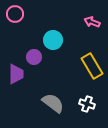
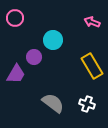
pink circle: moved 4 px down
purple trapezoid: rotated 30 degrees clockwise
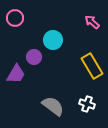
pink arrow: rotated 21 degrees clockwise
gray semicircle: moved 3 px down
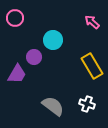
purple trapezoid: moved 1 px right
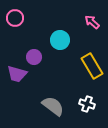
cyan circle: moved 7 px right
purple trapezoid: rotated 75 degrees clockwise
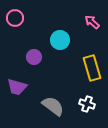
yellow rectangle: moved 2 px down; rotated 15 degrees clockwise
purple trapezoid: moved 13 px down
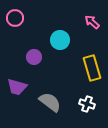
gray semicircle: moved 3 px left, 4 px up
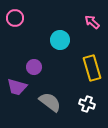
purple circle: moved 10 px down
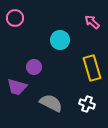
gray semicircle: moved 1 px right, 1 px down; rotated 10 degrees counterclockwise
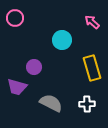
cyan circle: moved 2 px right
white cross: rotated 21 degrees counterclockwise
